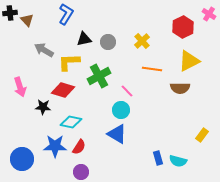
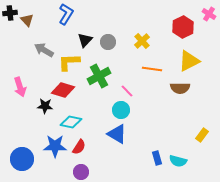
black triangle: moved 1 px right, 1 px down; rotated 35 degrees counterclockwise
black star: moved 2 px right, 1 px up
blue rectangle: moved 1 px left
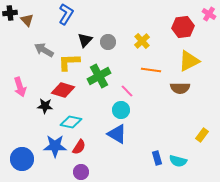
red hexagon: rotated 20 degrees clockwise
orange line: moved 1 px left, 1 px down
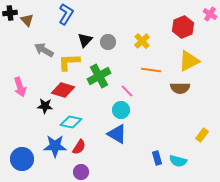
pink cross: moved 1 px right
red hexagon: rotated 15 degrees counterclockwise
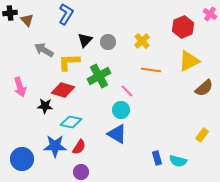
brown semicircle: moved 24 px right; rotated 42 degrees counterclockwise
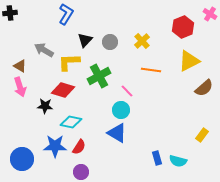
brown triangle: moved 7 px left, 46 px down; rotated 16 degrees counterclockwise
gray circle: moved 2 px right
blue triangle: moved 1 px up
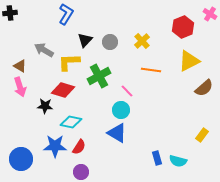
blue circle: moved 1 px left
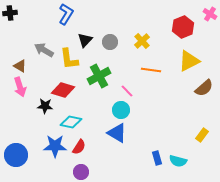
yellow L-shape: moved 3 px up; rotated 95 degrees counterclockwise
blue circle: moved 5 px left, 4 px up
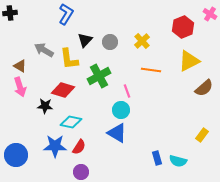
pink line: rotated 24 degrees clockwise
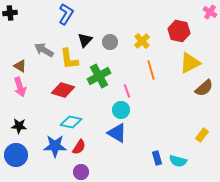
pink cross: moved 2 px up
red hexagon: moved 4 px left, 4 px down; rotated 25 degrees counterclockwise
yellow triangle: moved 1 px right, 2 px down
orange line: rotated 66 degrees clockwise
black star: moved 26 px left, 20 px down
